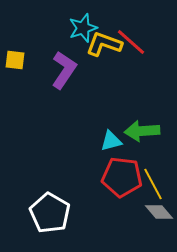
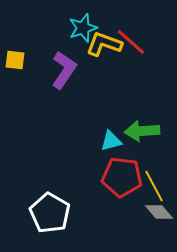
yellow line: moved 1 px right, 2 px down
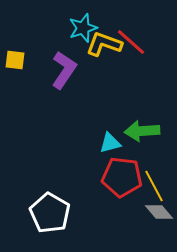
cyan triangle: moved 1 px left, 2 px down
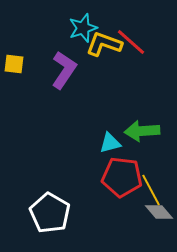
yellow square: moved 1 px left, 4 px down
yellow line: moved 3 px left, 4 px down
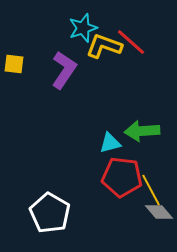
yellow L-shape: moved 2 px down
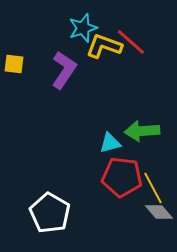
yellow line: moved 2 px right, 2 px up
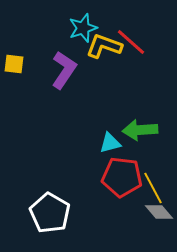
green arrow: moved 2 px left, 1 px up
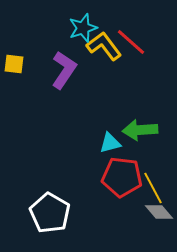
yellow L-shape: rotated 33 degrees clockwise
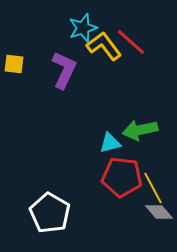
purple L-shape: rotated 9 degrees counterclockwise
green arrow: rotated 8 degrees counterclockwise
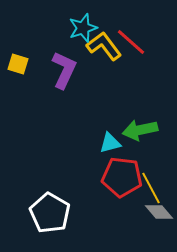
yellow square: moved 4 px right; rotated 10 degrees clockwise
yellow line: moved 2 px left
